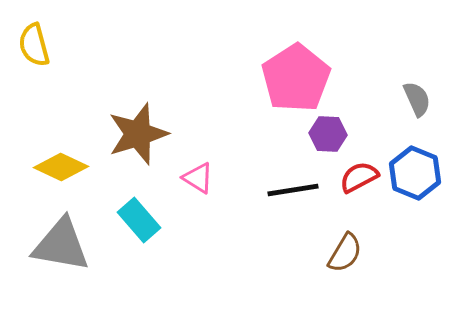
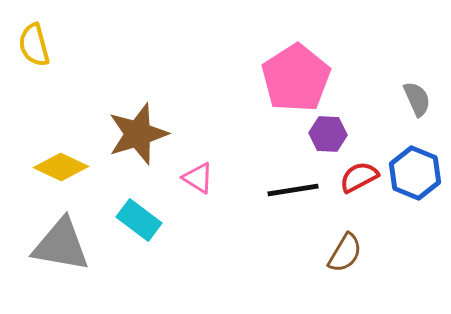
cyan rectangle: rotated 12 degrees counterclockwise
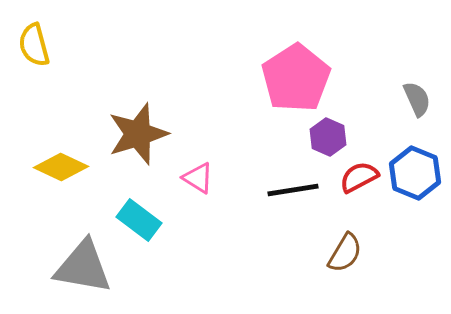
purple hexagon: moved 3 px down; rotated 21 degrees clockwise
gray triangle: moved 22 px right, 22 px down
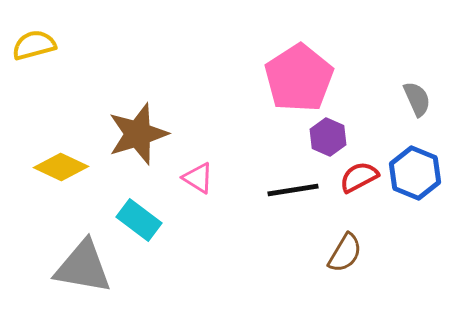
yellow semicircle: rotated 90 degrees clockwise
pink pentagon: moved 3 px right
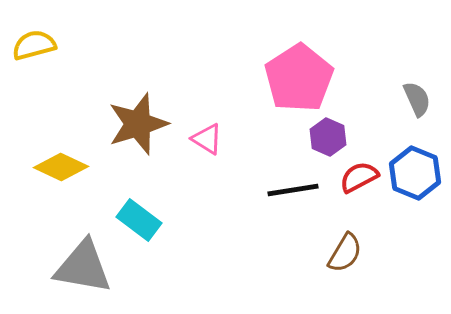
brown star: moved 10 px up
pink triangle: moved 9 px right, 39 px up
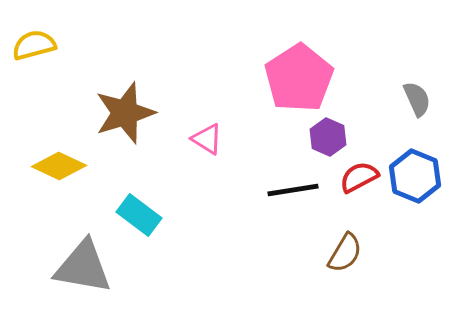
brown star: moved 13 px left, 11 px up
yellow diamond: moved 2 px left, 1 px up
blue hexagon: moved 3 px down
cyan rectangle: moved 5 px up
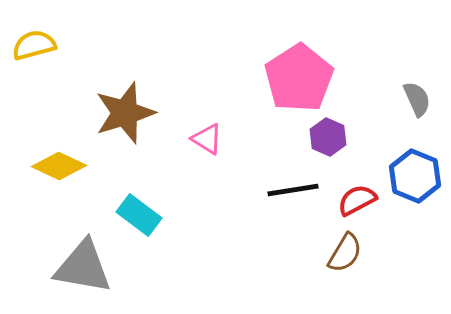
red semicircle: moved 2 px left, 23 px down
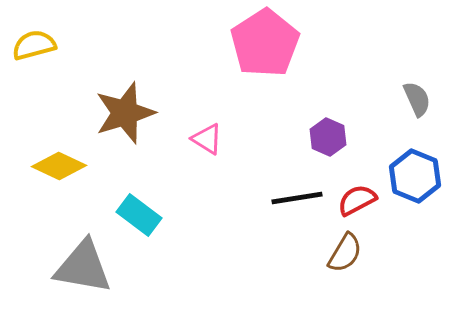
pink pentagon: moved 34 px left, 35 px up
black line: moved 4 px right, 8 px down
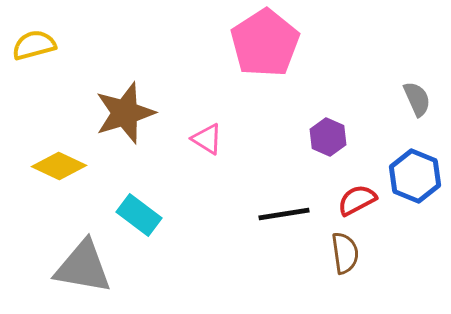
black line: moved 13 px left, 16 px down
brown semicircle: rotated 39 degrees counterclockwise
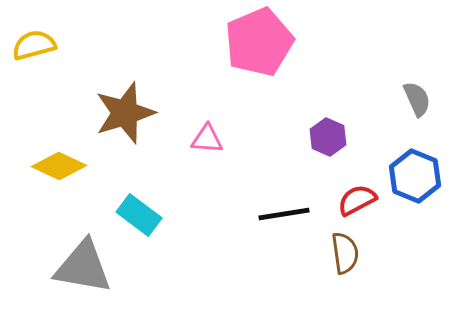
pink pentagon: moved 6 px left, 1 px up; rotated 10 degrees clockwise
pink triangle: rotated 28 degrees counterclockwise
